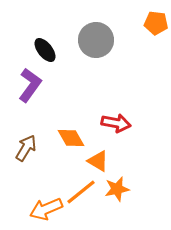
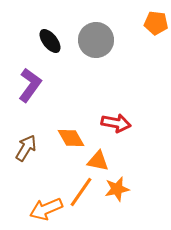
black ellipse: moved 5 px right, 9 px up
orange triangle: rotated 20 degrees counterclockwise
orange line: rotated 16 degrees counterclockwise
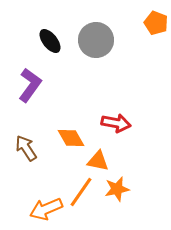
orange pentagon: rotated 15 degrees clockwise
brown arrow: rotated 64 degrees counterclockwise
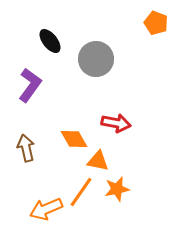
gray circle: moved 19 px down
orange diamond: moved 3 px right, 1 px down
brown arrow: rotated 20 degrees clockwise
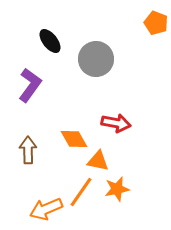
brown arrow: moved 2 px right, 2 px down; rotated 12 degrees clockwise
